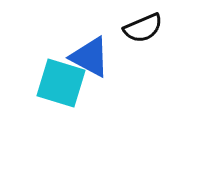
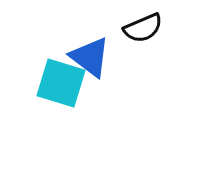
blue triangle: rotated 9 degrees clockwise
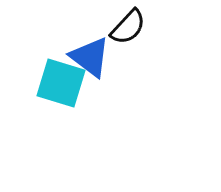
black semicircle: moved 15 px left, 1 px up; rotated 24 degrees counterclockwise
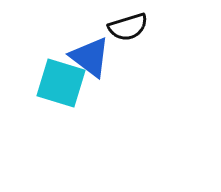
black semicircle: rotated 30 degrees clockwise
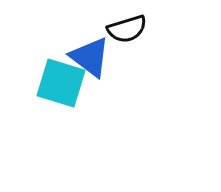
black semicircle: moved 1 px left, 2 px down
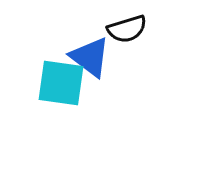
cyan square: rotated 9 degrees counterclockwise
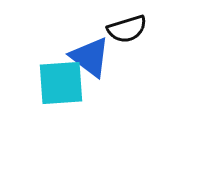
cyan square: rotated 12 degrees counterclockwise
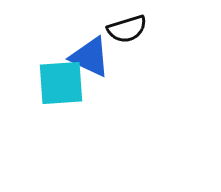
blue triangle: rotated 12 degrees counterclockwise
